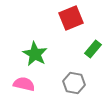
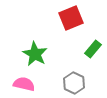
gray hexagon: rotated 15 degrees clockwise
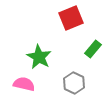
green star: moved 4 px right, 3 px down
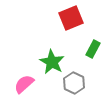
green rectangle: rotated 12 degrees counterclockwise
green star: moved 13 px right, 5 px down
pink semicircle: rotated 55 degrees counterclockwise
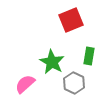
red square: moved 2 px down
green rectangle: moved 4 px left, 7 px down; rotated 18 degrees counterclockwise
pink semicircle: moved 1 px right
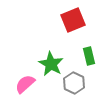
red square: moved 2 px right
green rectangle: rotated 24 degrees counterclockwise
green star: moved 1 px left, 2 px down
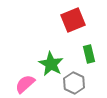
green rectangle: moved 2 px up
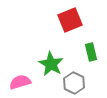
red square: moved 3 px left
green rectangle: moved 2 px right, 2 px up
pink semicircle: moved 5 px left, 2 px up; rotated 25 degrees clockwise
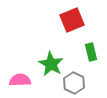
red square: moved 2 px right
pink semicircle: moved 2 px up; rotated 15 degrees clockwise
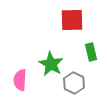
red square: rotated 20 degrees clockwise
pink semicircle: rotated 85 degrees counterclockwise
